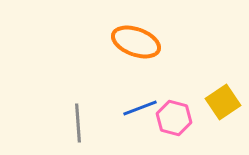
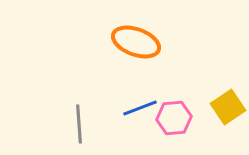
yellow square: moved 5 px right, 5 px down
pink hexagon: rotated 20 degrees counterclockwise
gray line: moved 1 px right, 1 px down
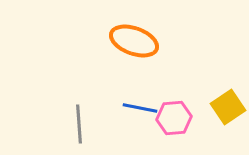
orange ellipse: moved 2 px left, 1 px up
blue line: rotated 32 degrees clockwise
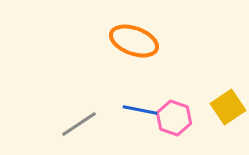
blue line: moved 2 px down
pink hexagon: rotated 24 degrees clockwise
gray line: rotated 60 degrees clockwise
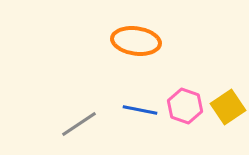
orange ellipse: moved 2 px right; rotated 12 degrees counterclockwise
pink hexagon: moved 11 px right, 12 px up
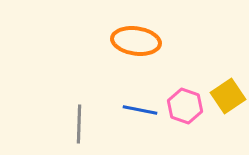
yellow square: moved 11 px up
gray line: rotated 54 degrees counterclockwise
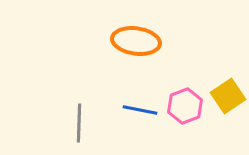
pink hexagon: rotated 20 degrees clockwise
gray line: moved 1 px up
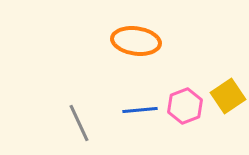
blue line: rotated 16 degrees counterclockwise
gray line: rotated 27 degrees counterclockwise
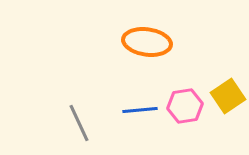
orange ellipse: moved 11 px right, 1 px down
pink hexagon: rotated 12 degrees clockwise
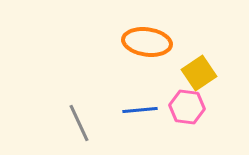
yellow square: moved 29 px left, 23 px up
pink hexagon: moved 2 px right, 1 px down; rotated 16 degrees clockwise
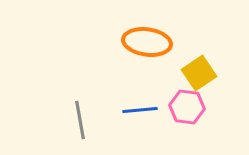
gray line: moved 1 px right, 3 px up; rotated 15 degrees clockwise
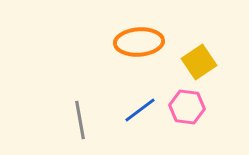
orange ellipse: moved 8 px left; rotated 12 degrees counterclockwise
yellow square: moved 11 px up
blue line: rotated 32 degrees counterclockwise
